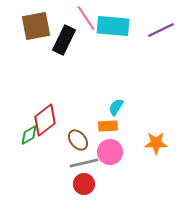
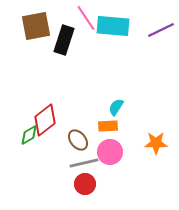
black rectangle: rotated 8 degrees counterclockwise
red circle: moved 1 px right
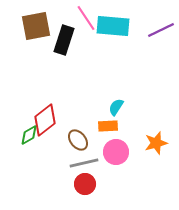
orange star: rotated 15 degrees counterclockwise
pink circle: moved 6 px right
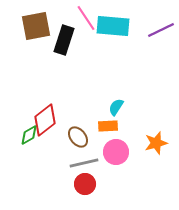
brown ellipse: moved 3 px up
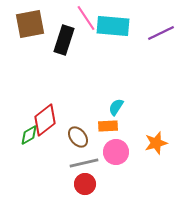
brown square: moved 6 px left, 2 px up
purple line: moved 3 px down
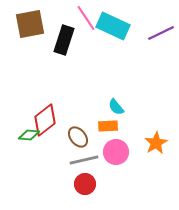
cyan rectangle: rotated 20 degrees clockwise
cyan semicircle: rotated 72 degrees counterclockwise
green diamond: rotated 35 degrees clockwise
orange star: rotated 15 degrees counterclockwise
gray line: moved 3 px up
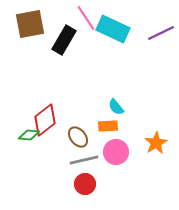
cyan rectangle: moved 3 px down
black rectangle: rotated 12 degrees clockwise
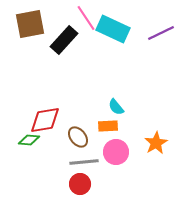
black rectangle: rotated 12 degrees clockwise
red diamond: rotated 28 degrees clockwise
green diamond: moved 5 px down
gray line: moved 2 px down; rotated 8 degrees clockwise
red circle: moved 5 px left
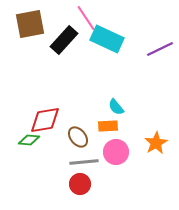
cyan rectangle: moved 6 px left, 10 px down
purple line: moved 1 px left, 16 px down
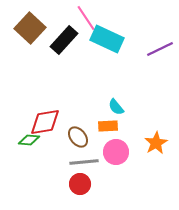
brown square: moved 4 px down; rotated 36 degrees counterclockwise
red diamond: moved 2 px down
